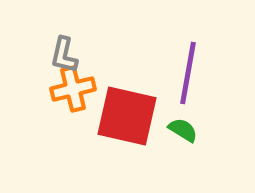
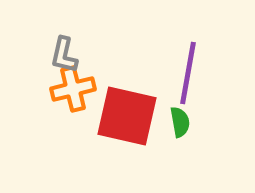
green semicircle: moved 3 px left, 8 px up; rotated 48 degrees clockwise
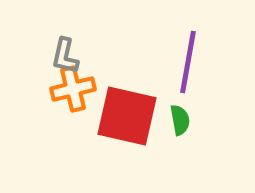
gray L-shape: moved 1 px right, 1 px down
purple line: moved 11 px up
green semicircle: moved 2 px up
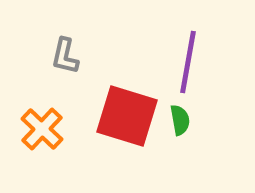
orange cross: moved 31 px left, 40 px down; rotated 33 degrees counterclockwise
red square: rotated 4 degrees clockwise
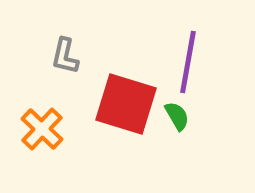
red square: moved 1 px left, 12 px up
green semicircle: moved 3 px left, 4 px up; rotated 20 degrees counterclockwise
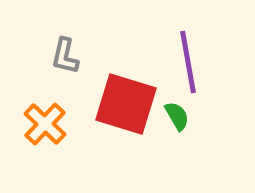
purple line: rotated 20 degrees counterclockwise
orange cross: moved 3 px right, 5 px up
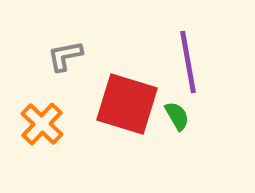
gray L-shape: rotated 66 degrees clockwise
red square: moved 1 px right
orange cross: moved 3 px left
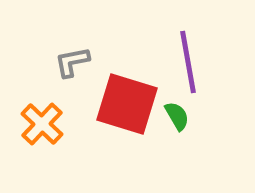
gray L-shape: moved 7 px right, 6 px down
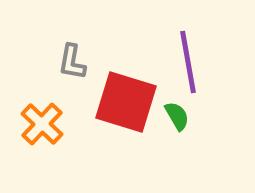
gray L-shape: rotated 69 degrees counterclockwise
red square: moved 1 px left, 2 px up
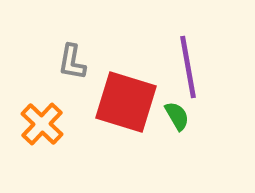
purple line: moved 5 px down
